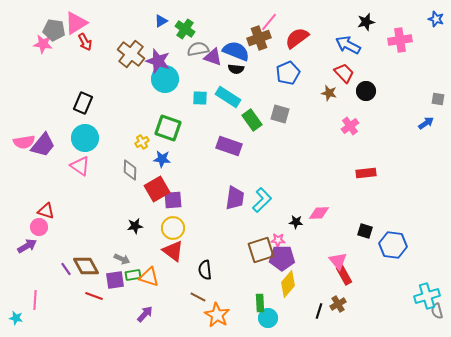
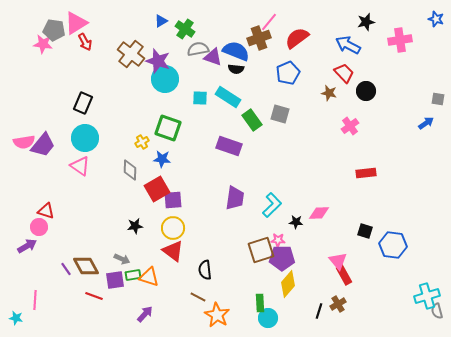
cyan L-shape at (262, 200): moved 10 px right, 5 px down
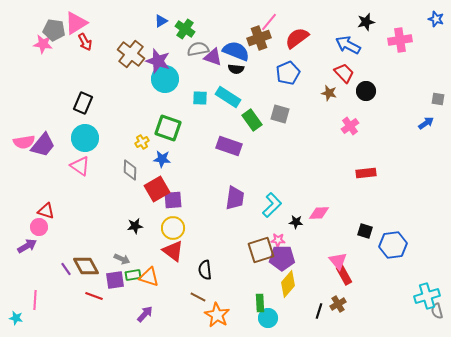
blue hexagon at (393, 245): rotated 16 degrees counterclockwise
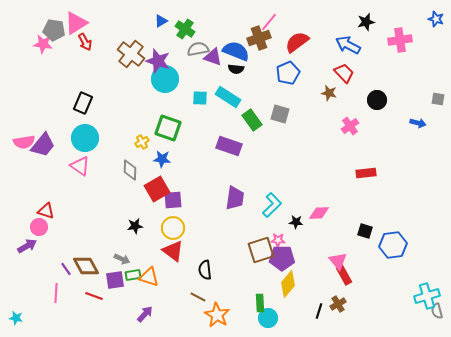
red semicircle at (297, 38): moved 4 px down
black circle at (366, 91): moved 11 px right, 9 px down
blue arrow at (426, 123): moved 8 px left; rotated 49 degrees clockwise
pink line at (35, 300): moved 21 px right, 7 px up
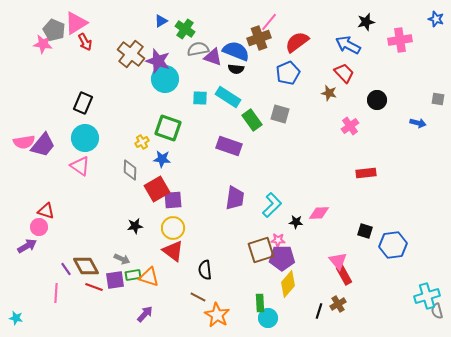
gray pentagon at (54, 30): rotated 15 degrees clockwise
red line at (94, 296): moved 9 px up
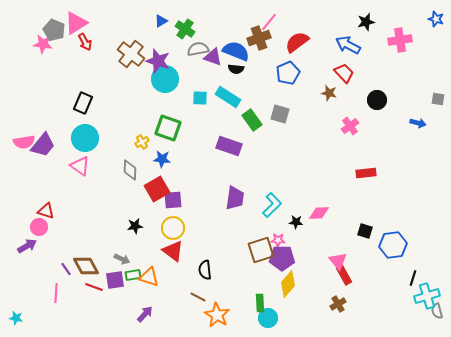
black line at (319, 311): moved 94 px right, 33 px up
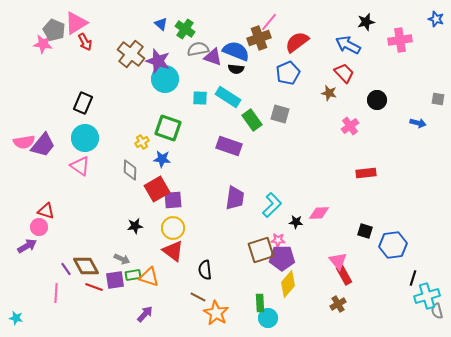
blue triangle at (161, 21): moved 3 px down; rotated 48 degrees counterclockwise
orange star at (217, 315): moved 1 px left, 2 px up
